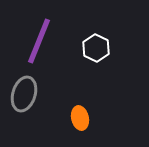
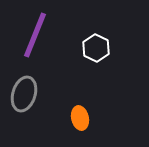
purple line: moved 4 px left, 6 px up
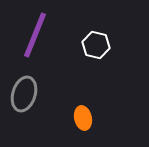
white hexagon: moved 3 px up; rotated 12 degrees counterclockwise
orange ellipse: moved 3 px right
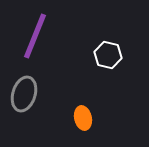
purple line: moved 1 px down
white hexagon: moved 12 px right, 10 px down
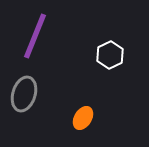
white hexagon: moved 2 px right; rotated 20 degrees clockwise
orange ellipse: rotated 45 degrees clockwise
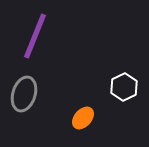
white hexagon: moved 14 px right, 32 px down
orange ellipse: rotated 10 degrees clockwise
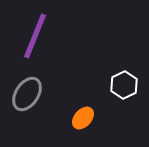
white hexagon: moved 2 px up
gray ellipse: moved 3 px right; rotated 16 degrees clockwise
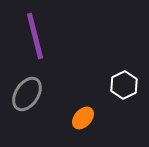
purple line: rotated 36 degrees counterclockwise
